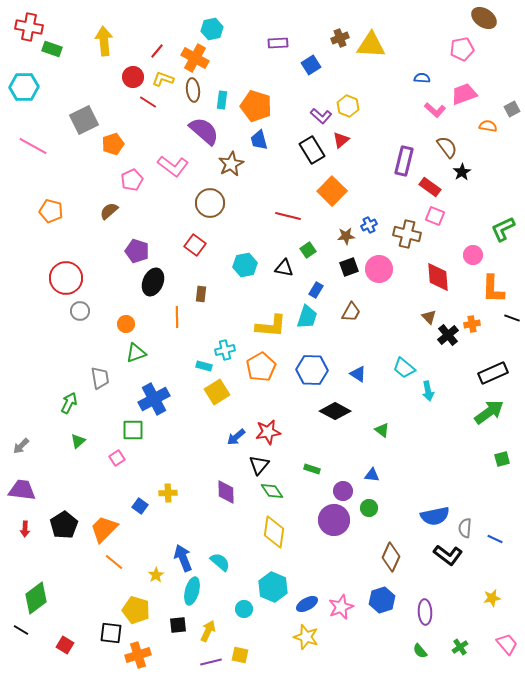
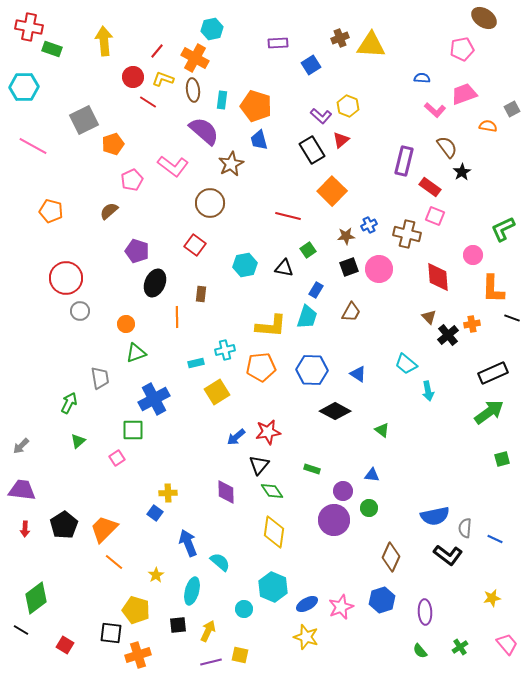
black ellipse at (153, 282): moved 2 px right, 1 px down
cyan rectangle at (204, 366): moved 8 px left, 3 px up; rotated 28 degrees counterclockwise
orange pentagon at (261, 367): rotated 24 degrees clockwise
cyan trapezoid at (404, 368): moved 2 px right, 4 px up
blue square at (140, 506): moved 15 px right, 7 px down
blue arrow at (183, 558): moved 5 px right, 15 px up
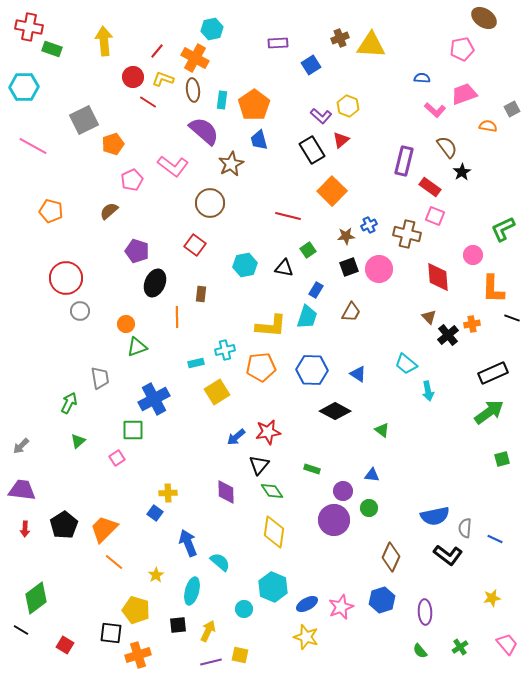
orange pentagon at (256, 106): moved 2 px left, 1 px up; rotated 20 degrees clockwise
green triangle at (136, 353): moved 1 px right, 6 px up
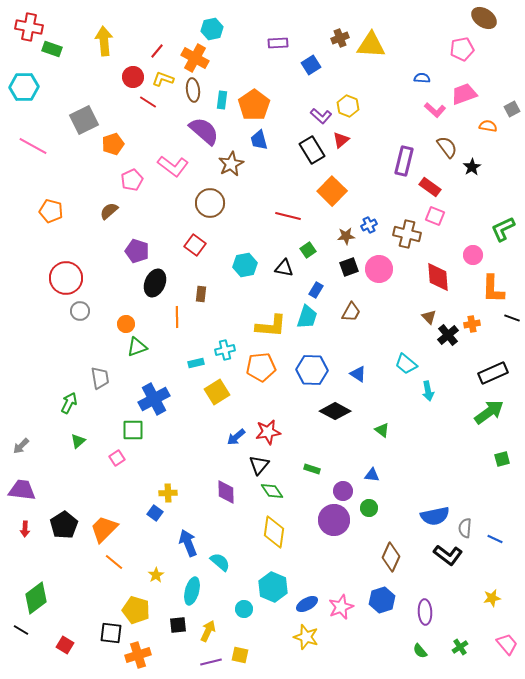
black star at (462, 172): moved 10 px right, 5 px up
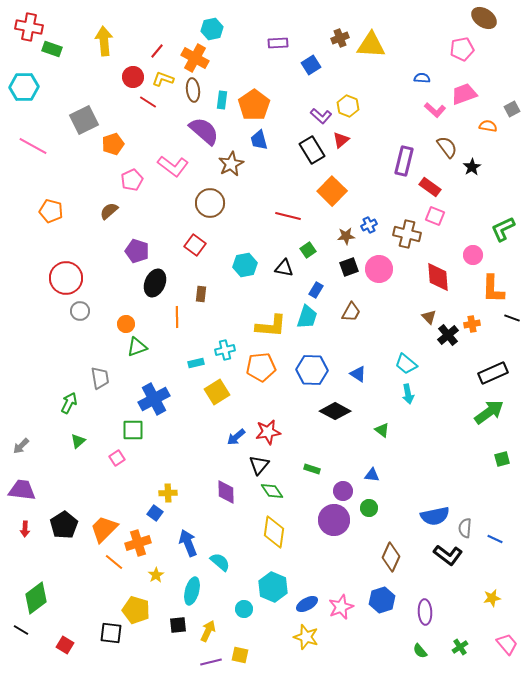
cyan arrow at (428, 391): moved 20 px left, 3 px down
orange cross at (138, 655): moved 112 px up
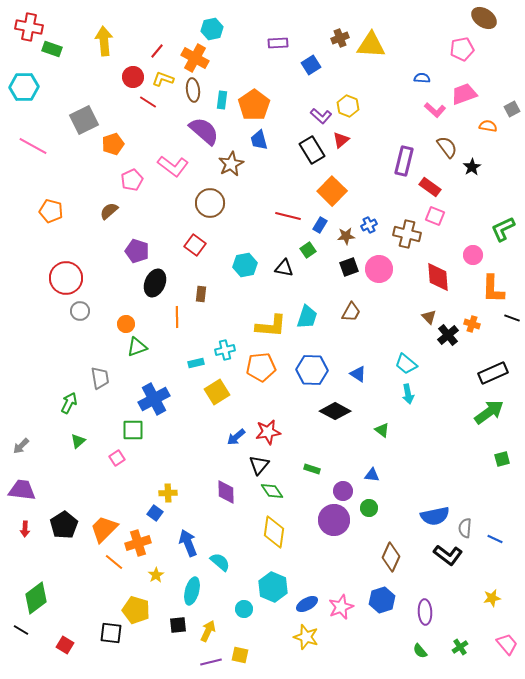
blue rectangle at (316, 290): moved 4 px right, 65 px up
orange cross at (472, 324): rotated 28 degrees clockwise
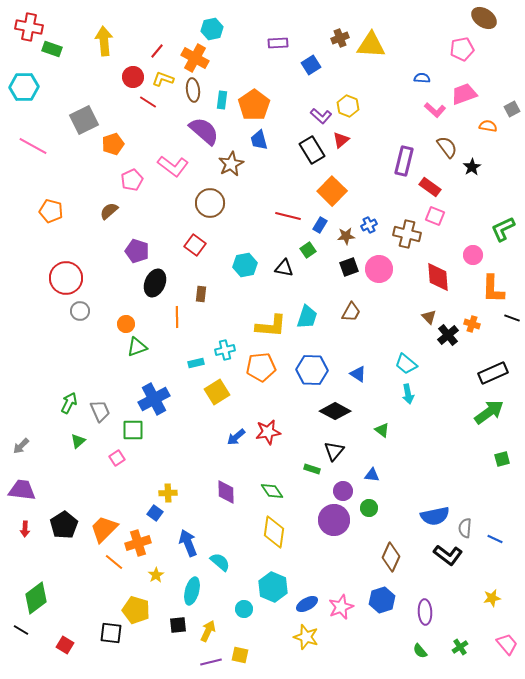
gray trapezoid at (100, 378): moved 33 px down; rotated 15 degrees counterclockwise
black triangle at (259, 465): moved 75 px right, 14 px up
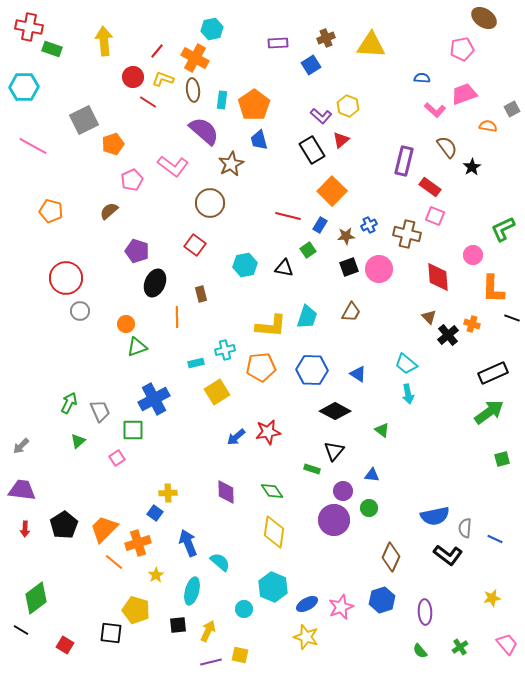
brown cross at (340, 38): moved 14 px left
brown rectangle at (201, 294): rotated 21 degrees counterclockwise
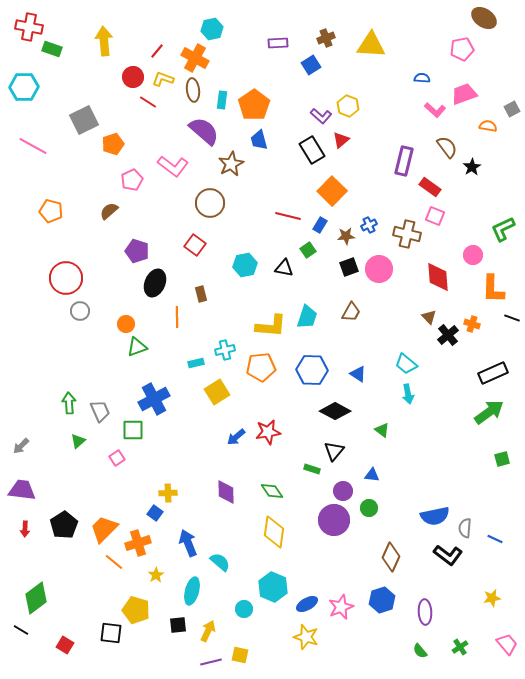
green arrow at (69, 403): rotated 30 degrees counterclockwise
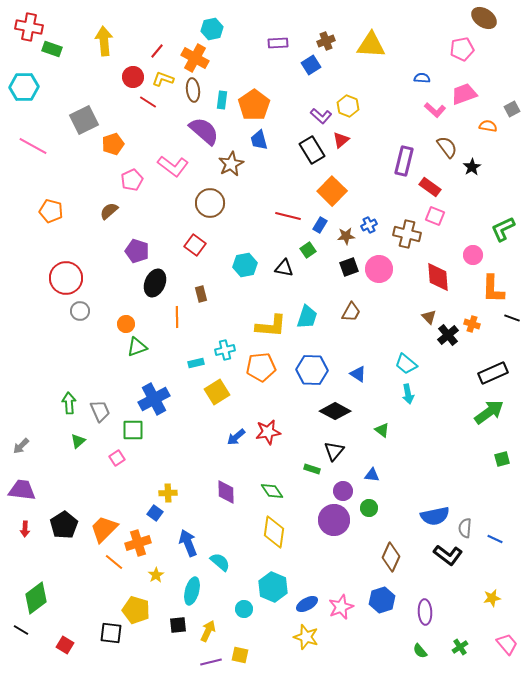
brown cross at (326, 38): moved 3 px down
